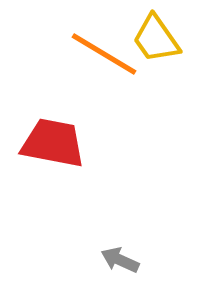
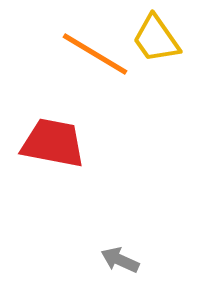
orange line: moved 9 px left
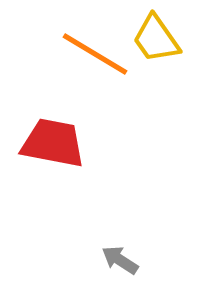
gray arrow: rotated 9 degrees clockwise
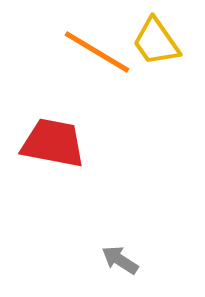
yellow trapezoid: moved 3 px down
orange line: moved 2 px right, 2 px up
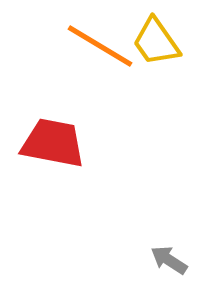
orange line: moved 3 px right, 6 px up
gray arrow: moved 49 px right
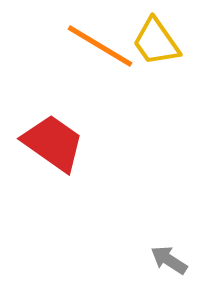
red trapezoid: rotated 24 degrees clockwise
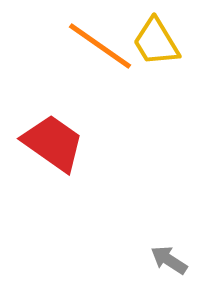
yellow trapezoid: rotated 4 degrees clockwise
orange line: rotated 4 degrees clockwise
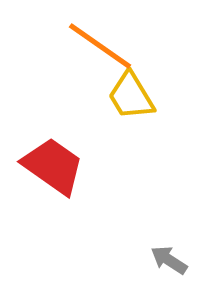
yellow trapezoid: moved 25 px left, 54 px down
red trapezoid: moved 23 px down
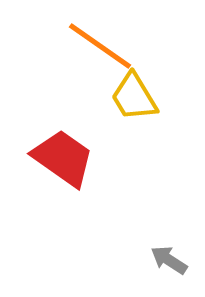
yellow trapezoid: moved 3 px right, 1 px down
red trapezoid: moved 10 px right, 8 px up
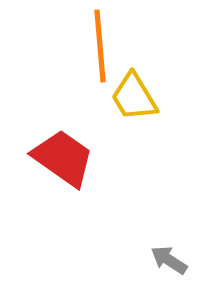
orange line: rotated 50 degrees clockwise
